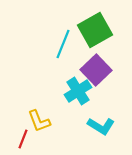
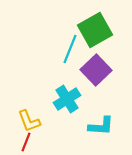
cyan line: moved 7 px right, 5 px down
cyan cross: moved 11 px left, 8 px down
yellow L-shape: moved 10 px left
cyan L-shape: rotated 28 degrees counterclockwise
red line: moved 3 px right, 3 px down
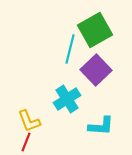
cyan line: rotated 8 degrees counterclockwise
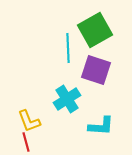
cyan line: moved 2 px left, 1 px up; rotated 16 degrees counterclockwise
purple square: rotated 28 degrees counterclockwise
red line: rotated 36 degrees counterclockwise
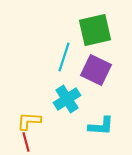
green square: rotated 16 degrees clockwise
cyan line: moved 4 px left, 9 px down; rotated 20 degrees clockwise
purple square: rotated 8 degrees clockwise
yellow L-shape: rotated 115 degrees clockwise
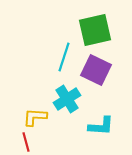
yellow L-shape: moved 6 px right, 4 px up
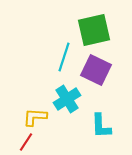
green square: moved 1 px left
cyan L-shape: rotated 84 degrees clockwise
red line: rotated 48 degrees clockwise
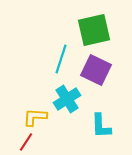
cyan line: moved 3 px left, 2 px down
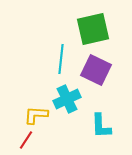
green square: moved 1 px left, 1 px up
cyan line: rotated 12 degrees counterclockwise
cyan cross: rotated 8 degrees clockwise
yellow L-shape: moved 1 px right, 2 px up
red line: moved 2 px up
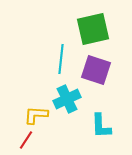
purple square: rotated 8 degrees counterclockwise
